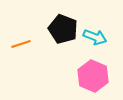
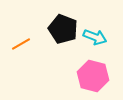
orange line: rotated 12 degrees counterclockwise
pink hexagon: rotated 8 degrees counterclockwise
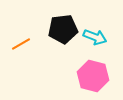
black pentagon: rotated 28 degrees counterclockwise
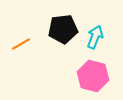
cyan arrow: rotated 90 degrees counterclockwise
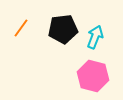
orange line: moved 16 px up; rotated 24 degrees counterclockwise
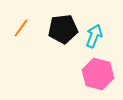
cyan arrow: moved 1 px left, 1 px up
pink hexagon: moved 5 px right, 2 px up
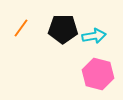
black pentagon: rotated 8 degrees clockwise
cyan arrow: rotated 60 degrees clockwise
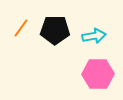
black pentagon: moved 8 px left, 1 px down
pink hexagon: rotated 16 degrees counterclockwise
